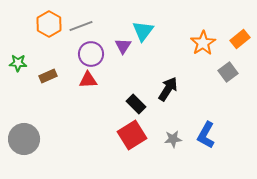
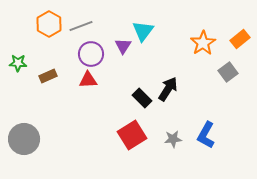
black rectangle: moved 6 px right, 6 px up
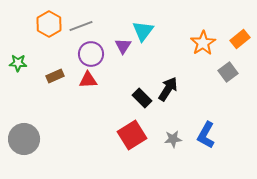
brown rectangle: moved 7 px right
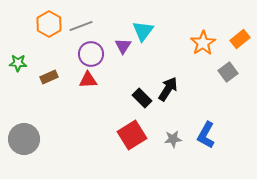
brown rectangle: moved 6 px left, 1 px down
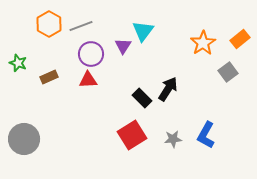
green star: rotated 18 degrees clockwise
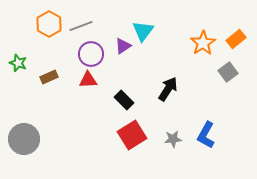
orange rectangle: moved 4 px left
purple triangle: rotated 24 degrees clockwise
black rectangle: moved 18 px left, 2 px down
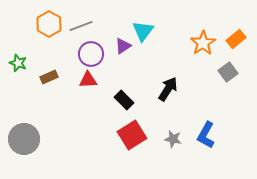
gray star: rotated 18 degrees clockwise
